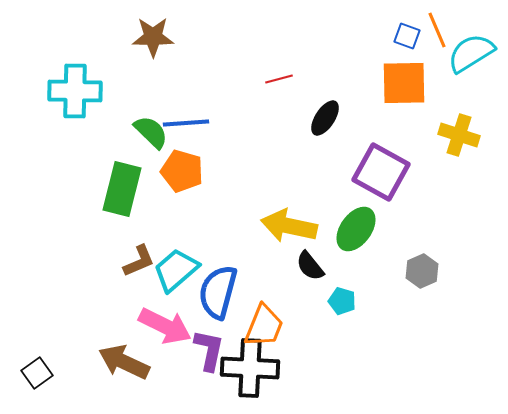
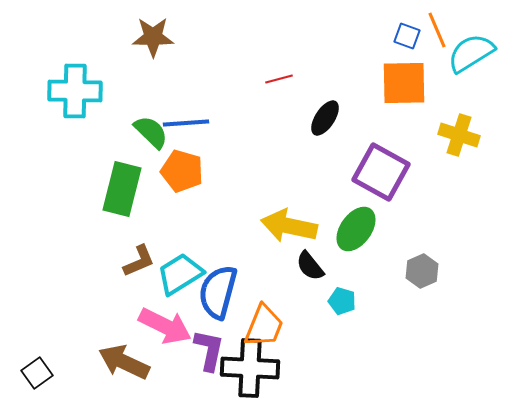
cyan trapezoid: moved 4 px right, 4 px down; rotated 9 degrees clockwise
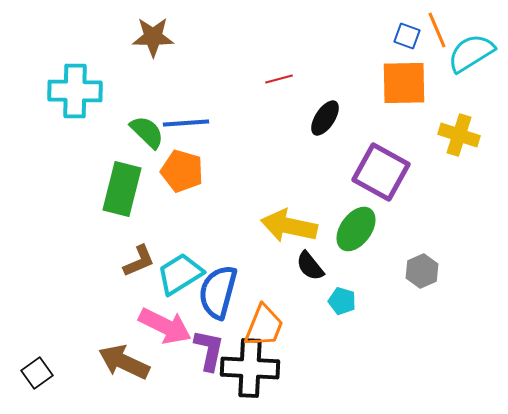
green semicircle: moved 4 px left
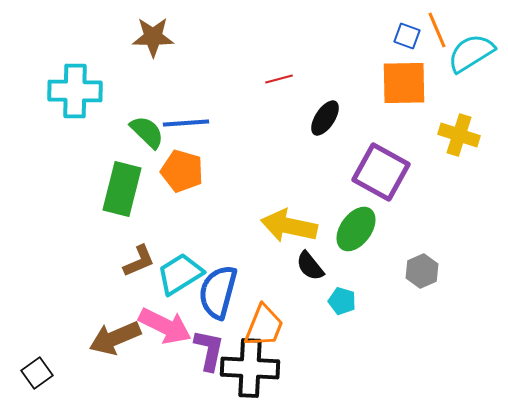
brown arrow: moved 9 px left, 24 px up; rotated 48 degrees counterclockwise
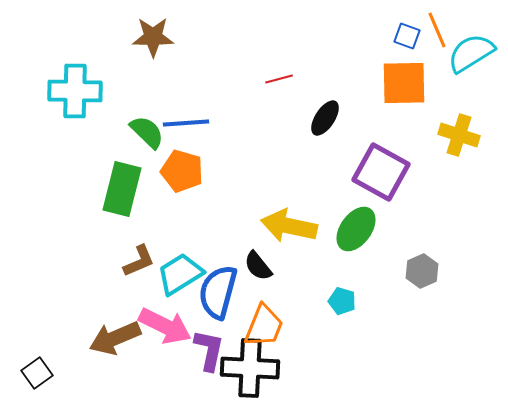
black semicircle: moved 52 px left
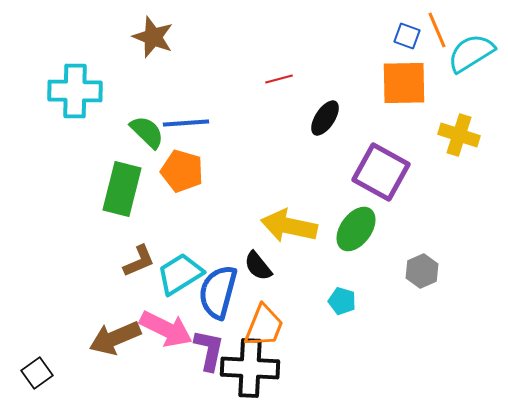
brown star: rotated 21 degrees clockwise
pink arrow: moved 1 px right, 3 px down
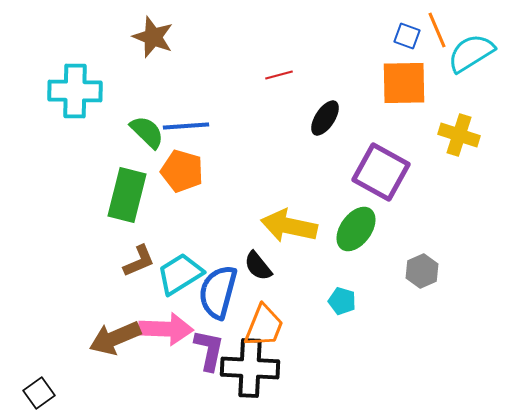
red line: moved 4 px up
blue line: moved 3 px down
green rectangle: moved 5 px right, 6 px down
pink arrow: rotated 24 degrees counterclockwise
black square: moved 2 px right, 20 px down
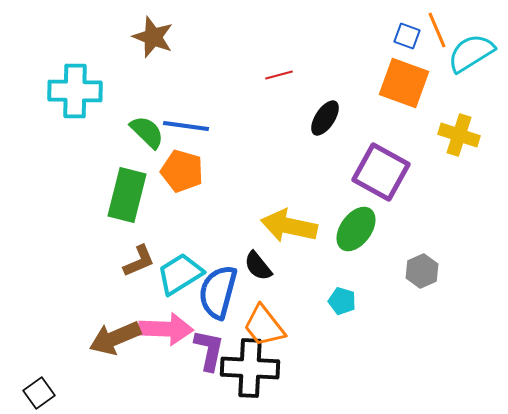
orange square: rotated 21 degrees clockwise
blue line: rotated 12 degrees clockwise
orange trapezoid: rotated 120 degrees clockwise
